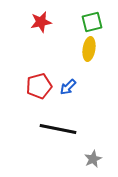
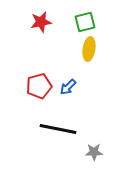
green square: moved 7 px left
gray star: moved 1 px right, 7 px up; rotated 24 degrees clockwise
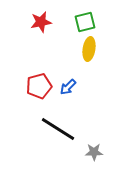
black line: rotated 21 degrees clockwise
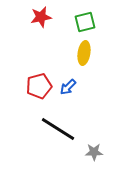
red star: moved 5 px up
yellow ellipse: moved 5 px left, 4 px down
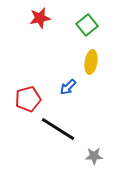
red star: moved 1 px left, 1 px down
green square: moved 2 px right, 3 px down; rotated 25 degrees counterclockwise
yellow ellipse: moved 7 px right, 9 px down
red pentagon: moved 11 px left, 13 px down
gray star: moved 4 px down
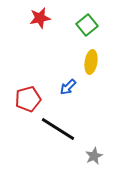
gray star: rotated 24 degrees counterclockwise
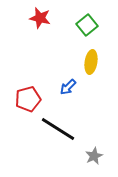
red star: rotated 25 degrees clockwise
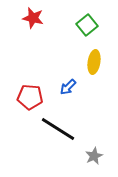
red star: moved 7 px left
yellow ellipse: moved 3 px right
red pentagon: moved 2 px right, 2 px up; rotated 20 degrees clockwise
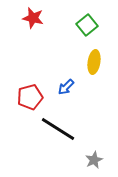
blue arrow: moved 2 px left
red pentagon: rotated 20 degrees counterclockwise
gray star: moved 4 px down
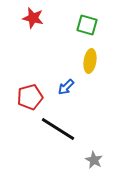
green square: rotated 35 degrees counterclockwise
yellow ellipse: moved 4 px left, 1 px up
gray star: rotated 18 degrees counterclockwise
